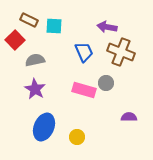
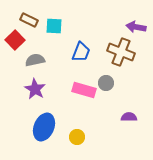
purple arrow: moved 29 px right
blue trapezoid: moved 3 px left; rotated 45 degrees clockwise
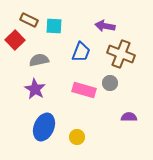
purple arrow: moved 31 px left, 1 px up
brown cross: moved 2 px down
gray semicircle: moved 4 px right
gray circle: moved 4 px right
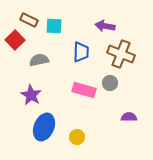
blue trapezoid: rotated 20 degrees counterclockwise
purple star: moved 4 px left, 6 px down
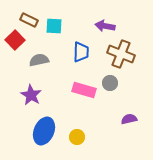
purple semicircle: moved 2 px down; rotated 14 degrees counterclockwise
blue ellipse: moved 4 px down
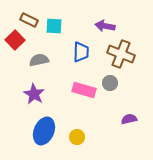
purple star: moved 3 px right, 1 px up
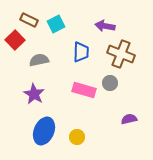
cyan square: moved 2 px right, 2 px up; rotated 30 degrees counterclockwise
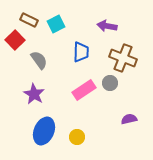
purple arrow: moved 2 px right
brown cross: moved 2 px right, 4 px down
gray semicircle: rotated 66 degrees clockwise
pink rectangle: rotated 50 degrees counterclockwise
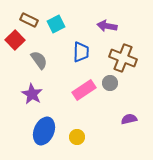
purple star: moved 2 px left
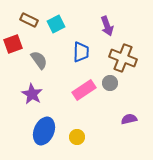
purple arrow: rotated 120 degrees counterclockwise
red square: moved 2 px left, 4 px down; rotated 24 degrees clockwise
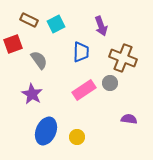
purple arrow: moved 6 px left
purple semicircle: rotated 21 degrees clockwise
blue ellipse: moved 2 px right
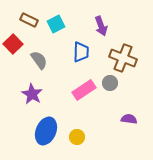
red square: rotated 24 degrees counterclockwise
